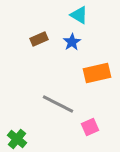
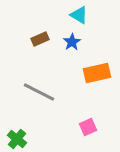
brown rectangle: moved 1 px right
gray line: moved 19 px left, 12 px up
pink square: moved 2 px left
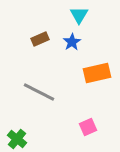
cyan triangle: rotated 30 degrees clockwise
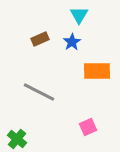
orange rectangle: moved 2 px up; rotated 12 degrees clockwise
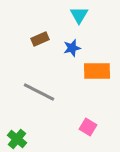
blue star: moved 6 px down; rotated 18 degrees clockwise
pink square: rotated 36 degrees counterclockwise
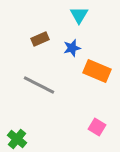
orange rectangle: rotated 24 degrees clockwise
gray line: moved 7 px up
pink square: moved 9 px right
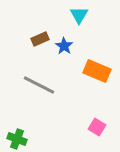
blue star: moved 8 px left, 2 px up; rotated 24 degrees counterclockwise
green cross: rotated 18 degrees counterclockwise
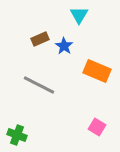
green cross: moved 4 px up
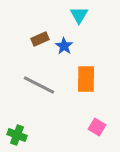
orange rectangle: moved 11 px left, 8 px down; rotated 68 degrees clockwise
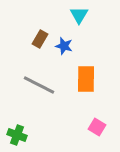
brown rectangle: rotated 36 degrees counterclockwise
blue star: rotated 18 degrees counterclockwise
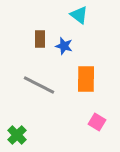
cyan triangle: rotated 24 degrees counterclockwise
brown rectangle: rotated 30 degrees counterclockwise
pink square: moved 5 px up
green cross: rotated 24 degrees clockwise
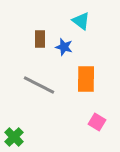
cyan triangle: moved 2 px right, 6 px down
blue star: moved 1 px down
green cross: moved 3 px left, 2 px down
